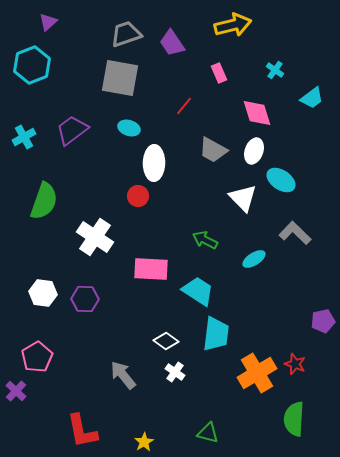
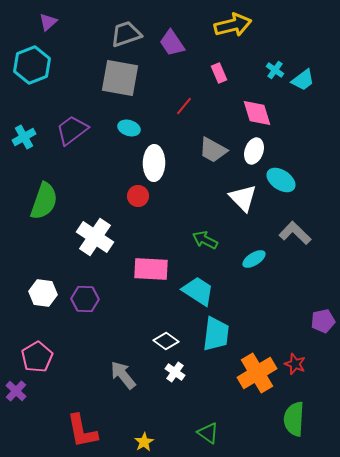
cyan trapezoid at (312, 98): moved 9 px left, 18 px up
green triangle at (208, 433): rotated 20 degrees clockwise
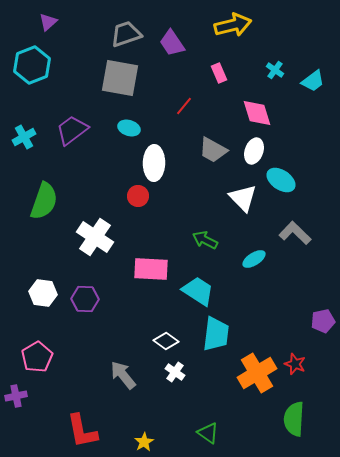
cyan trapezoid at (303, 80): moved 10 px right, 1 px down
purple cross at (16, 391): moved 5 px down; rotated 35 degrees clockwise
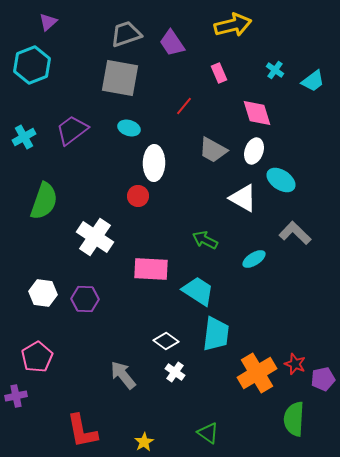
white triangle at (243, 198): rotated 16 degrees counterclockwise
purple pentagon at (323, 321): moved 58 px down
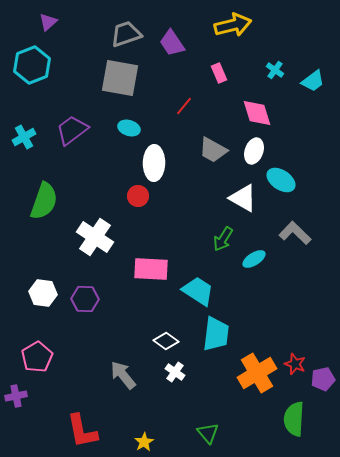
green arrow at (205, 240): moved 18 px right, 1 px up; rotated 85 degrees counterclockwise
green triangle at (208, 433): rotated 15 degrees clockwise
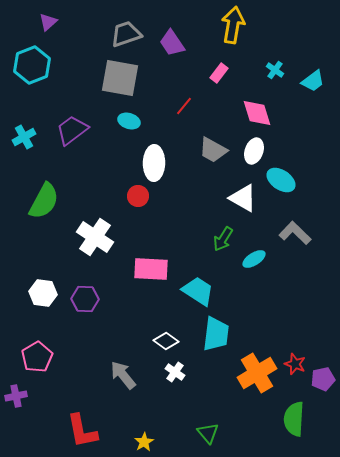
yellow arrow at (233, 25): rotated 66 degrees counterclockwise
pink rectangle at (219, 73): rotated 60 degrees clockwise
cyan ellipse at (129, 128): moved 7 px up
green semicircle at (44, 201): rotated 9 degrees clockwise
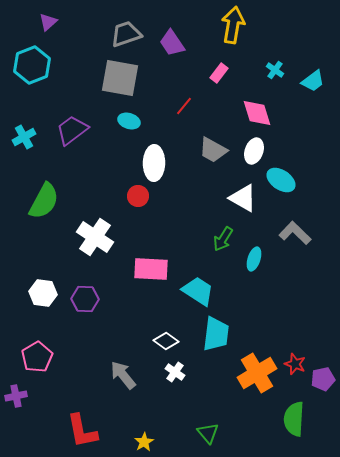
cyan ellipse at (254, 259): rotated 40 degrees counterclockwise
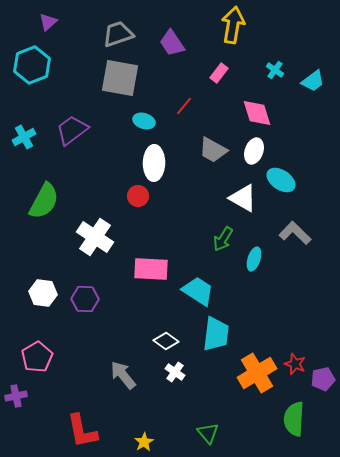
gray trapezoid at (126, 34): moved 8 px left
cyan ellipse at (129, 121): moved 15 px right
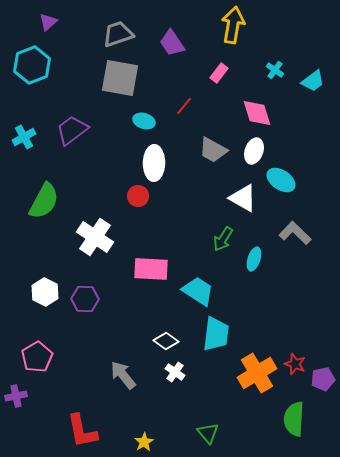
white hexagon at (43, 293): moved 2 px right, 1 px up; rotated 20 degrees clockwise
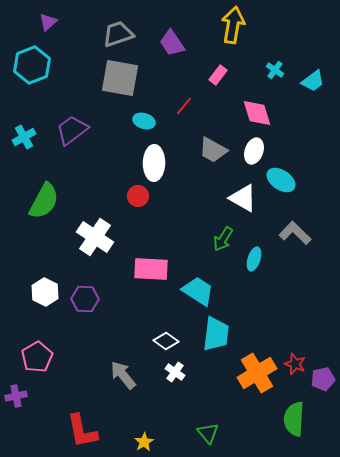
pink rectangle at (219, 73): moved 1 px left, 2 px down
